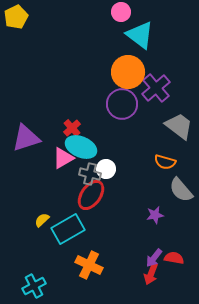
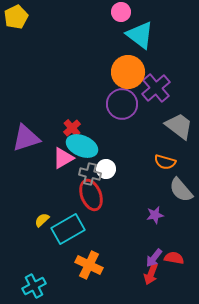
cyan ellipse: moved 1 px right, 1 px up
red ellipse: rotated 56 degrees counterclockwise
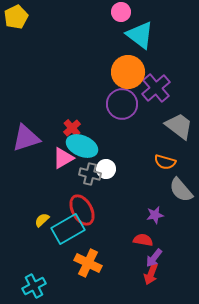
red ellipse: moved 9 px left, 15 px down; rotated 8 degrees counterclockwise
red semicircle: moved 31 px left, 18 px up
orange cross: moved 1 px left, 2 px up
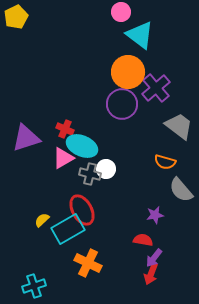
red cross: moved 7 px left, 1 px down; rotated 24 degrees counterclockwise
cyan cross: rotated 10 degrees clockwise
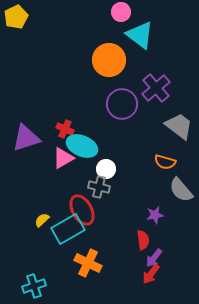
orange circle: moved 19 px left, 12 px up
gray cross: moved 9 px right, 13 px down
red semicircle: rotated 72 degrees clockwise
red arrow: rotated 15 degrees clockwise
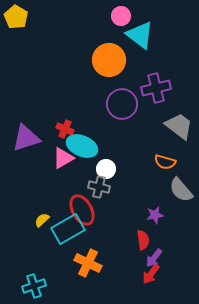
pink circle: moved 4 px down
yellow pentagon: rotated 15 degrees counterclockwise
purple cross: rotated 28 degrees clockwise
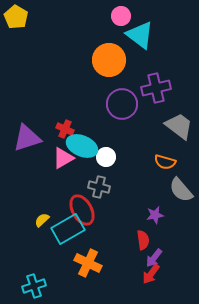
purple triangle: moved 1 px right
white circle: moved 12 px up
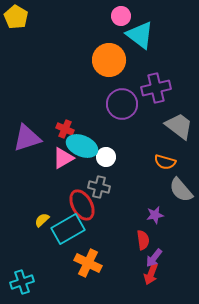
red ellipse: moved 5 px up
red arrow: rotated 15 degrees counterclockwise
cyan cross: moved 12 px left, 4 px up
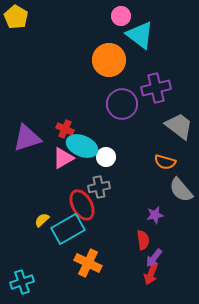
gray cross: rotated 25 degrees counterclockwise
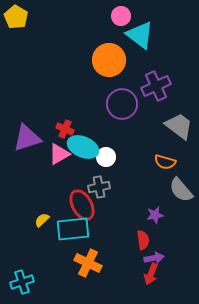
purple cross: moved 2 px up; rotated 12 degrees counterclockwise
cyan ellipse: moved 1 px right, 1 px down
pink triangle: moved 4 px left, 4 px up
cyan rectangle: moved 5 px right; rotated 24 degrees clockwise
purple arrow: rotated 138 degrees counterclockwise
